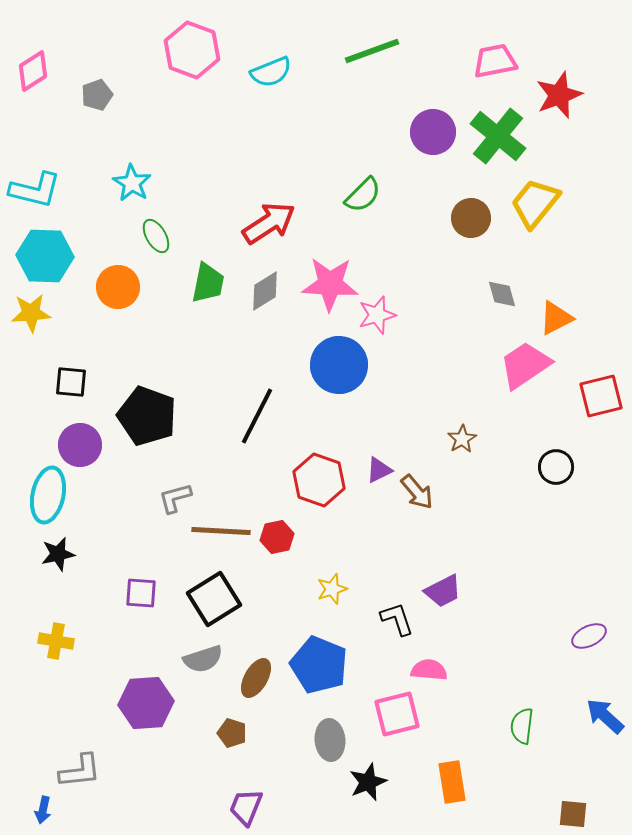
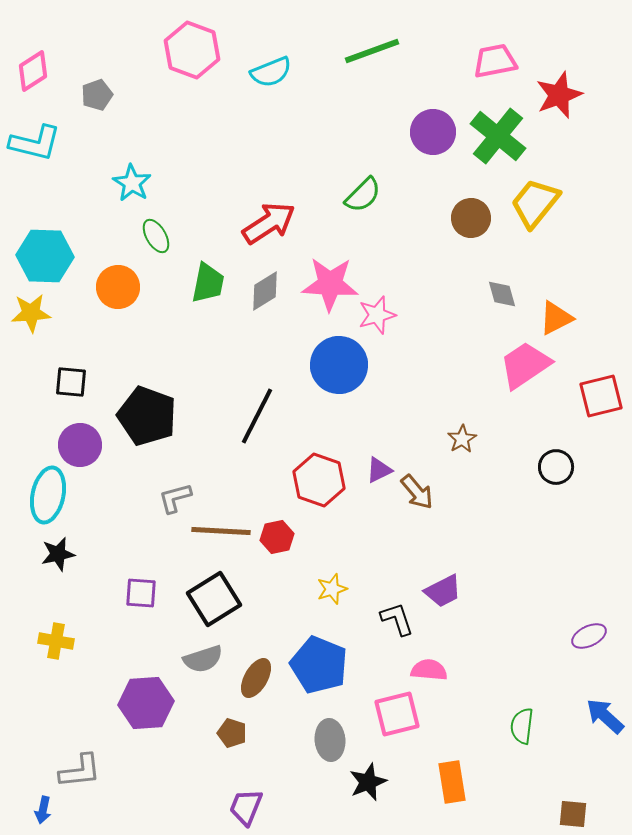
cyan L-shape at (35, 190): moved 47 px up
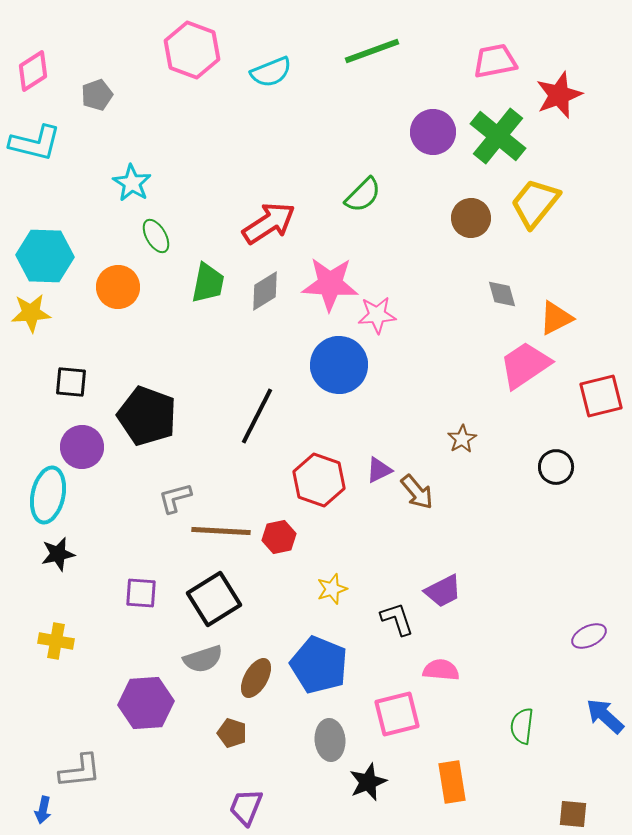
pink star at (377, 315): rotated 12 degrees clockwise
purple circle at (80, 445): moved 2 px right, 2 px down
red hexagon at (277, 537): moved 2 px right
pink semicircle at (429, 670): moved 12 px right
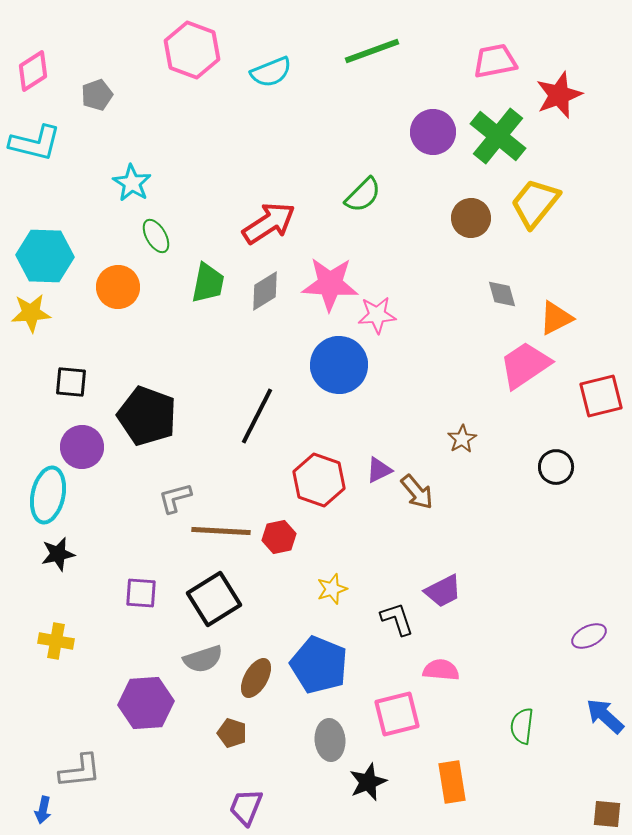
brown square at (573, 814): moved 34 px right
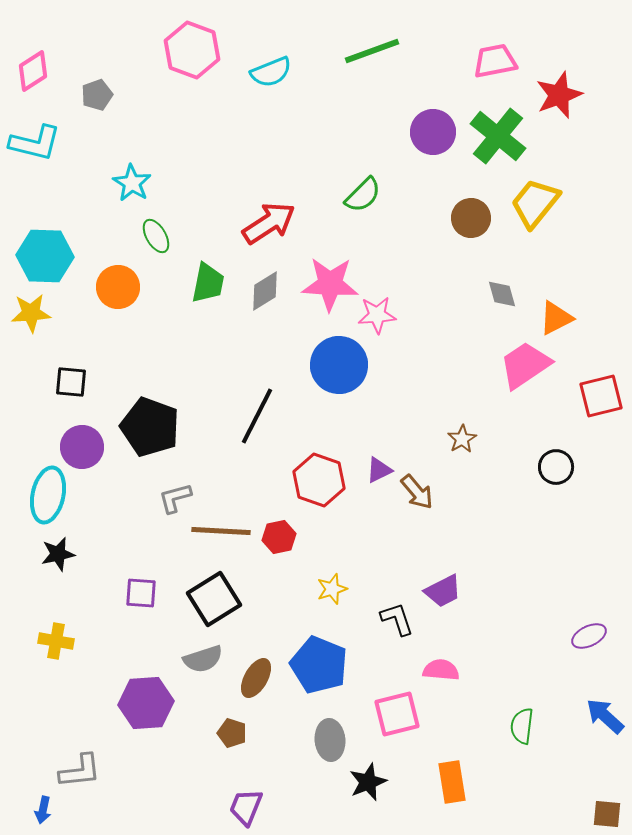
black pentagon at (147, 416): moved 3 px right, 11 px down
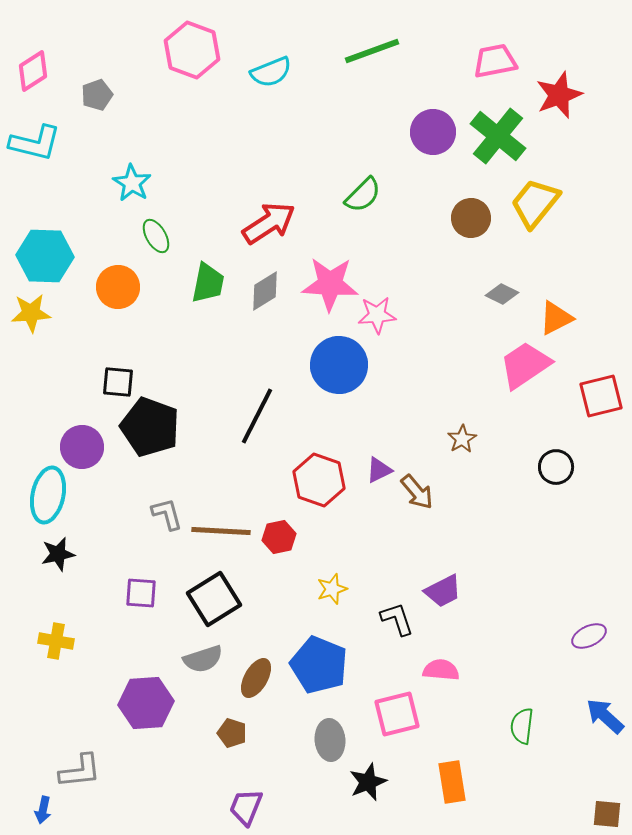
gray diamond at (502, 294): rotated 48 degrees counterclockwise
black square at (71, 382): moved 47 px right
gray L-shape at (175, 498): moved 8 px left, 16 px down; rotated 90 degrees clockwise
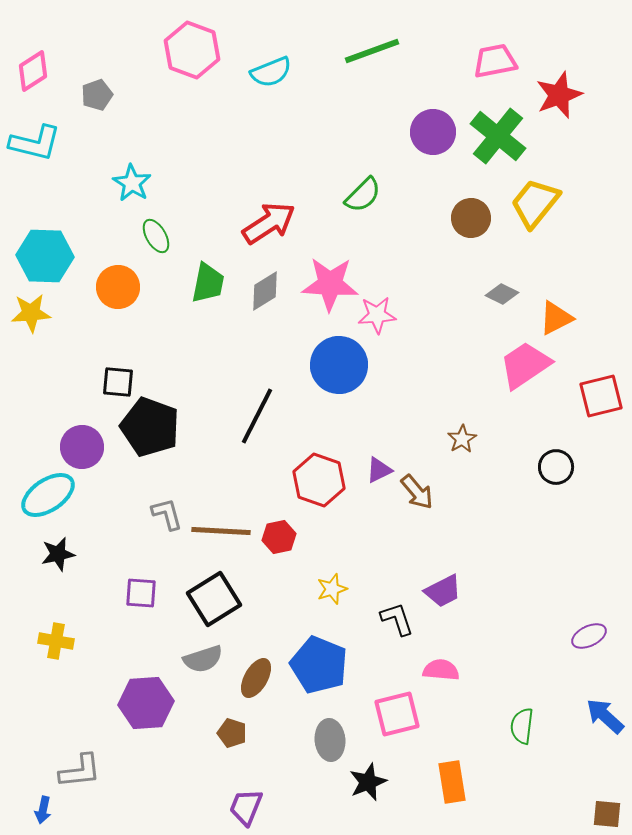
cyan ellipse at (48, 495): rotated 44 degrees clockwise
